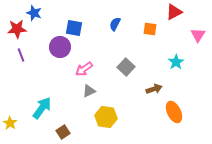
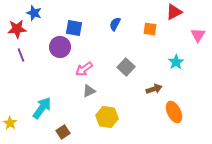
yellow hexagon: moved 1 px right
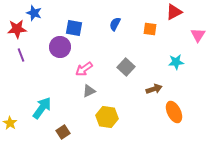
cyan star: rotated 28 degrees clockwise
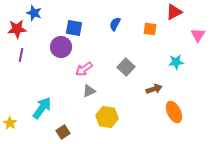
purple circle: moved 1 px right
purple line: rotated 32 degrees clockwise
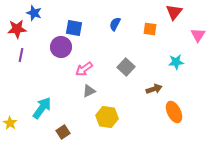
red triangle: rotated 24 degrees counterclockwise
